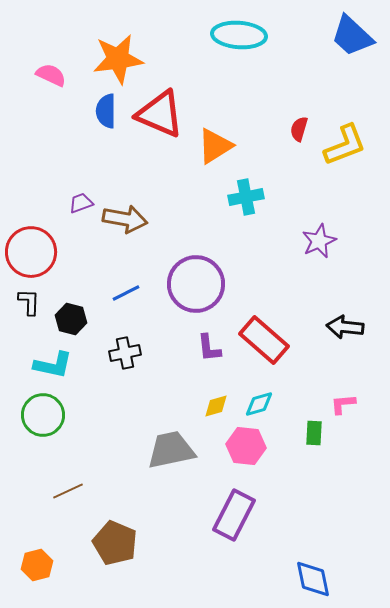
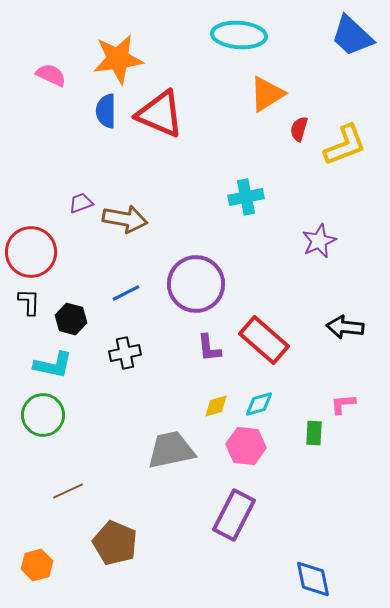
orange triangle: moved 52 px right, 52 px up
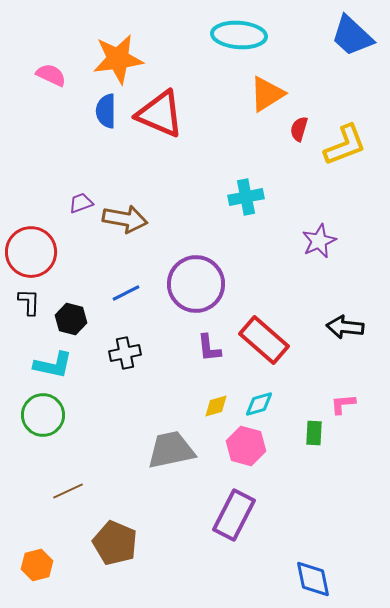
pink hexagon: rotated 9 degrees clockwise
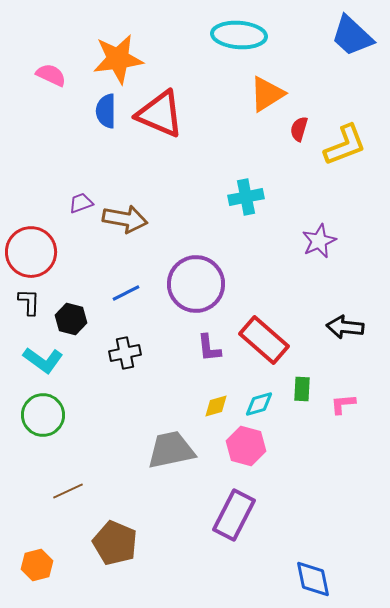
cyan L-shape: moved 10 px left, 5 px up; rotated 24 degrees clockwise
green rectangle: moved 12 px left, 44 px up
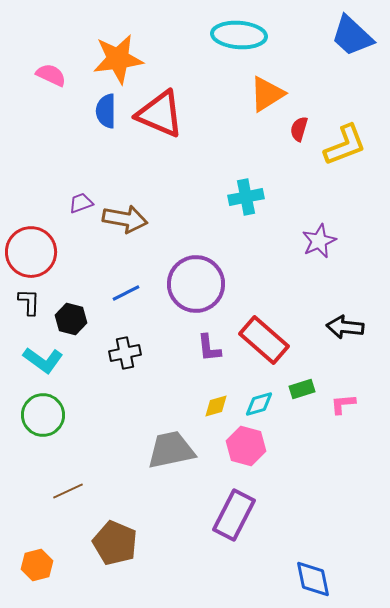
green rectangle: rotated 70 degrees clockwise
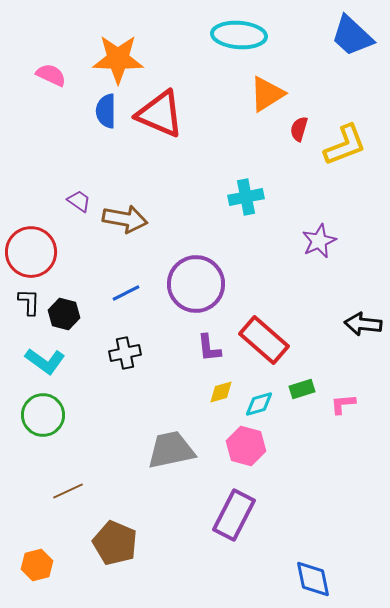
orange star: rotated 9 degrees clockwise
purple trapezoid: moved 2 px left, 2 px up; rotated 55 degrees clockwise
black hexagon: moved 7 px left, 5 px up
black arrow: moved 18 px right, 3 px up
cyan L-shape: moved 2 px right, 1 px down
yellow diamond: moved 5 px right, 14 px up
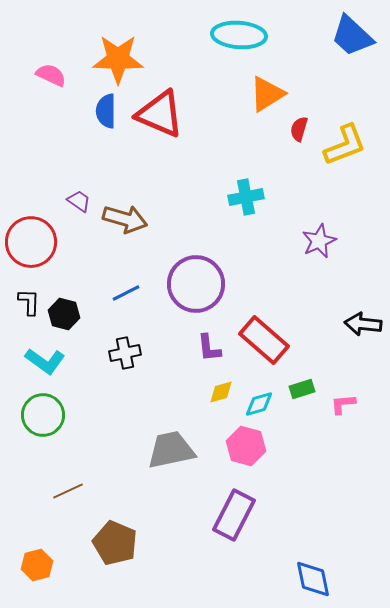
brown arrow: rotated 6 degrees clockwise
red circle: moved 10 px up
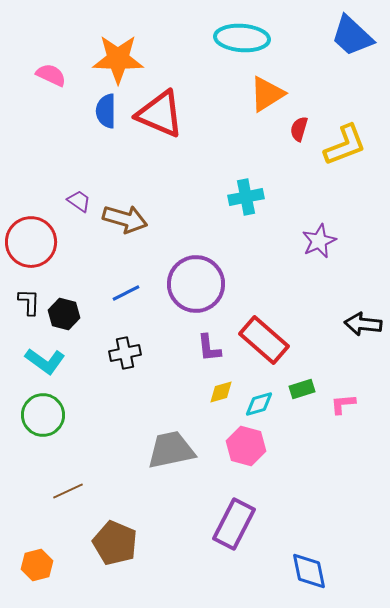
cyan ellipse: moved 3 px right, 3 px down
purple rectangle: moved 9 px down
blue diamond: moved 4 px left, 8 px up
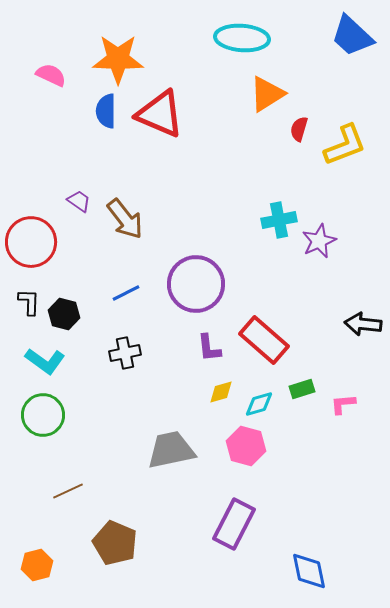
cyan cross: moved 33 px right, 23 px down
brown arrow: rotated 36 degrees clockwise
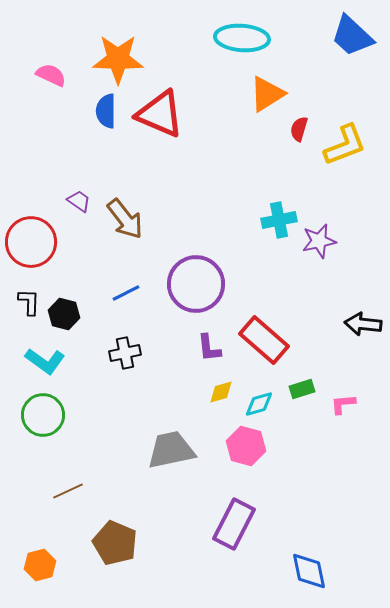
purple star: rotated 12 degrees clockwise
orange hexagon: moved 3 px right
